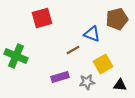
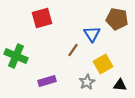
brown pentagon: rotated 25 degrees clockwise
blue triangle: rotated 36 degrees clockwise
brown line: rotated 24 degrees counterclockwise
purple rectangle: moved 13 px left, 4 px down
gray star: rotated 21 degrees counterclockwise
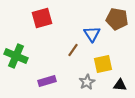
yellow square: rotated 18 degrees clockwise
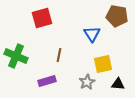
brown pentagon: moved 3 px up
brown line: moved 14 px left, 5 px down; rotated 24 degrees counterclockwise
black triangle: moved 2 px left, 1 px up
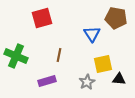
brown pentagon: moved 1 px left, 2 px down
black triangle: moved 1 px right, 5 px up
